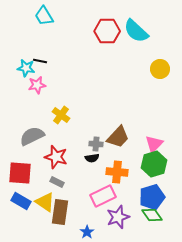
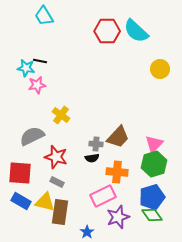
yellow triangle: rotated 20 degrees counterclockwise
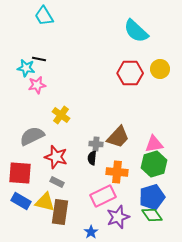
red hexagon: moved 23 px right, 42 px down
black line: moved 1 px left, 2 px up
pink triangle: rotated 36 degrees clockwise
black semicircle: rotated 104 degrees clockwise
blue star: moved 4 px right
